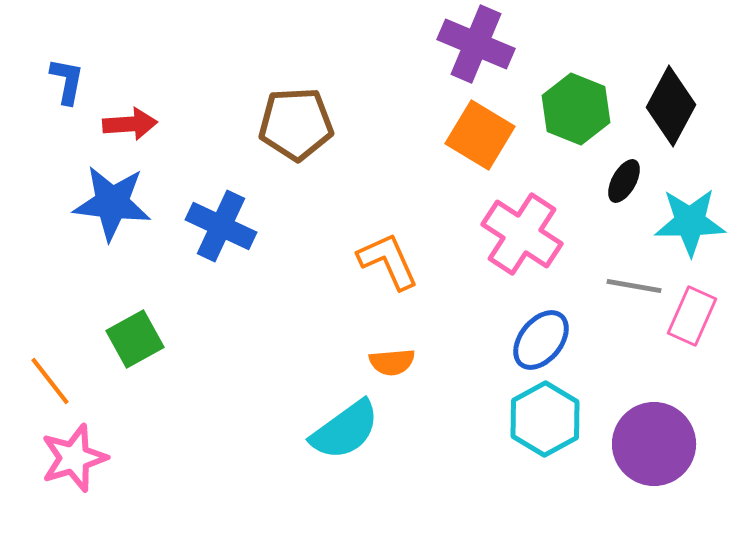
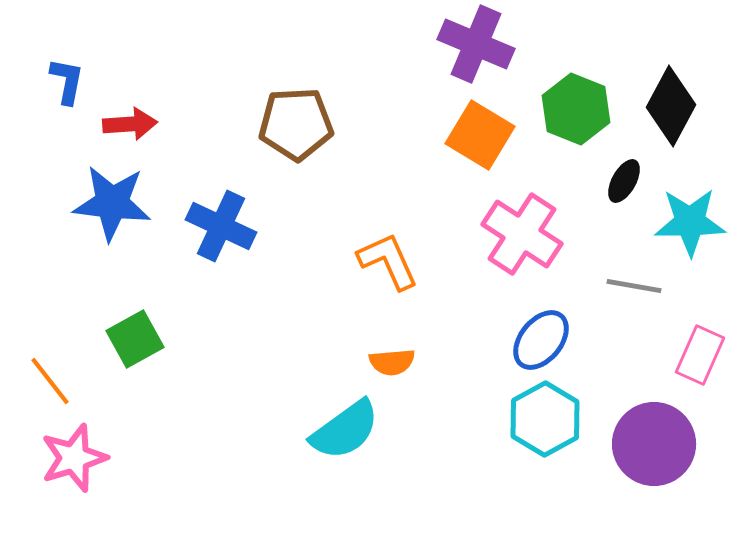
pink rectangle: moved 8 px right, 39 px down
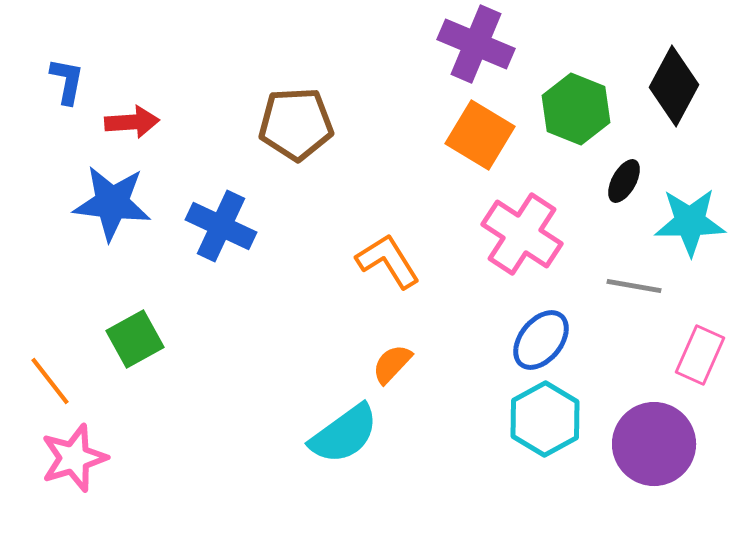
black diamond: moved 3 px right, 20 px up
red arrow: moved 2 px right, 2 px up
orange L-shape: rotated 8 degrees counterclockwise
orange semicircle: moved 2 px down; rotated 138 degrees clockwise
cyan semicircle: moved 1 px left, 4 px down
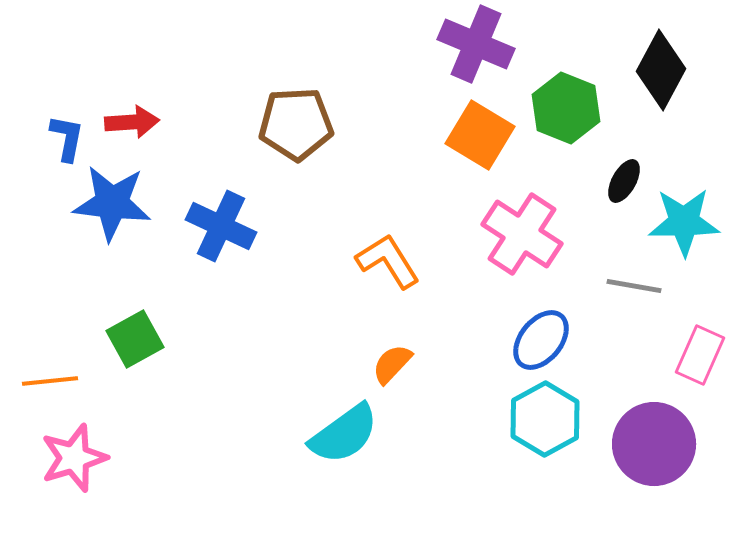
blue L-shape: moved 57 px down
black diamond: moved 13 px left, 16 px up
green hexagon: moved 10 px left, 1 px up
cyan star: moved 6 px left
orange line: rotated 58 degrees counterclockwise
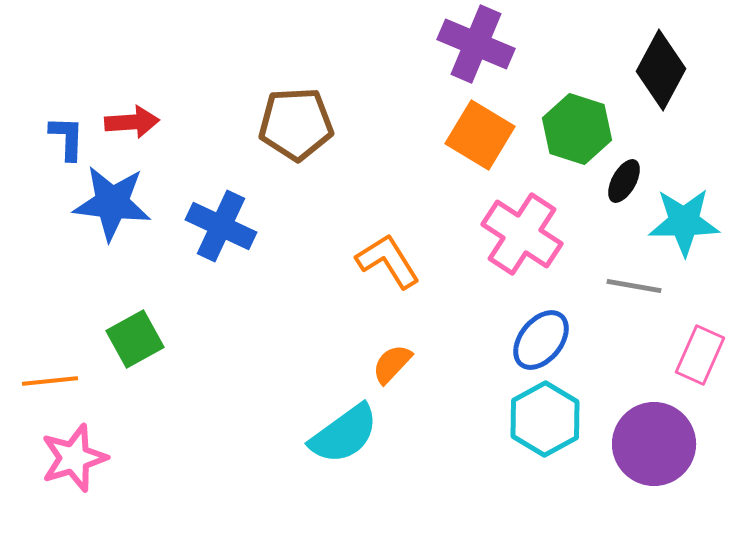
green hexagon: moved 11 px right, 21 px down; rotated 4 degrees counterclockwise
blue L-shape: rotated 9 degrees counterclockwise
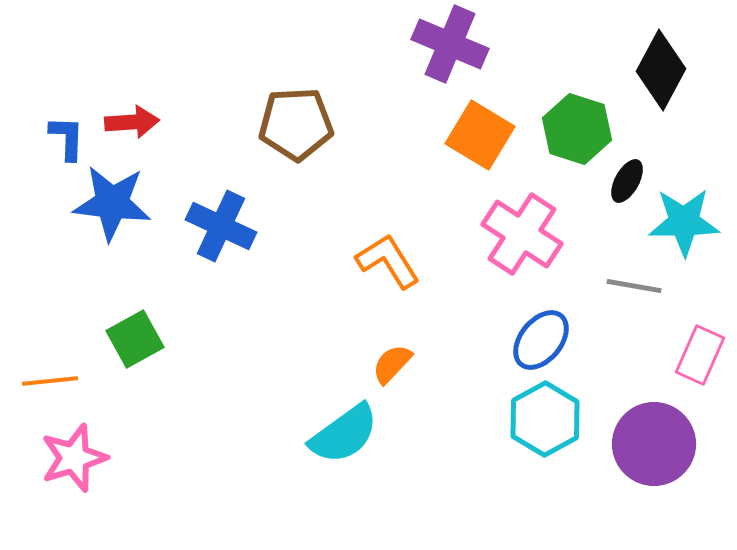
purple cross: moved 26 px left
black ellipse: moved 3 px right
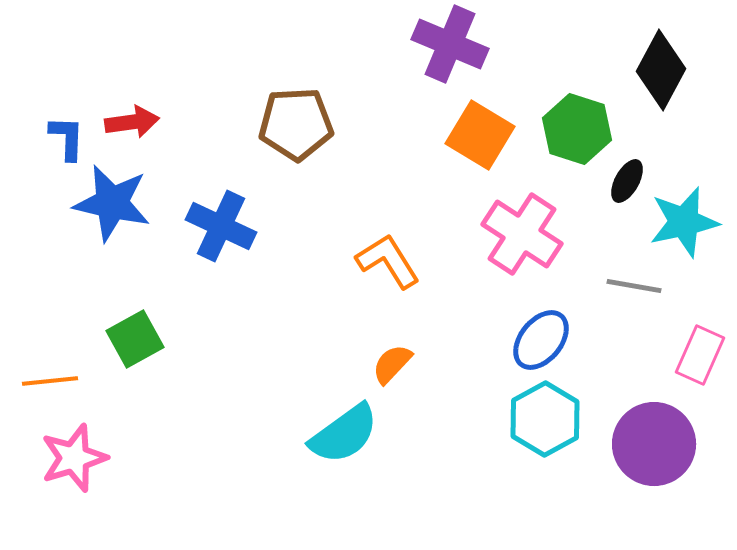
red arrow: rotated 4 degrees counterclockwise
blue star: rotated 6 degrees clockwise
cyan star: rotated 12 degrees counterclockwise
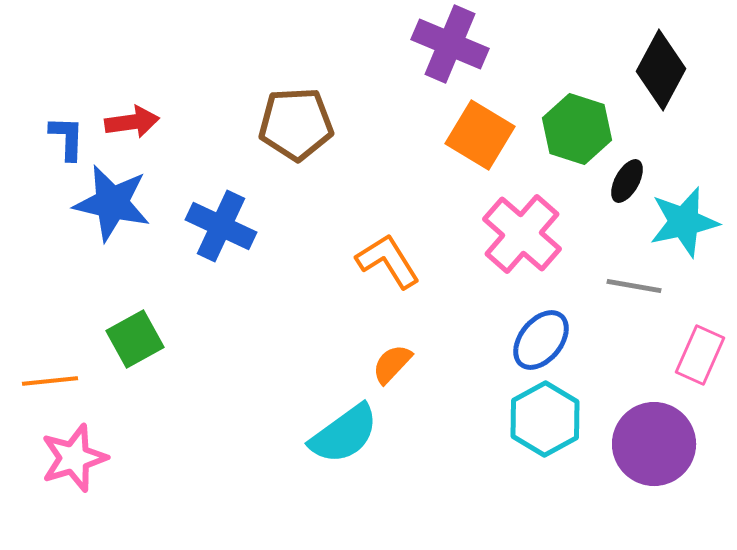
pink cross: rotated 8 degrees clockwise
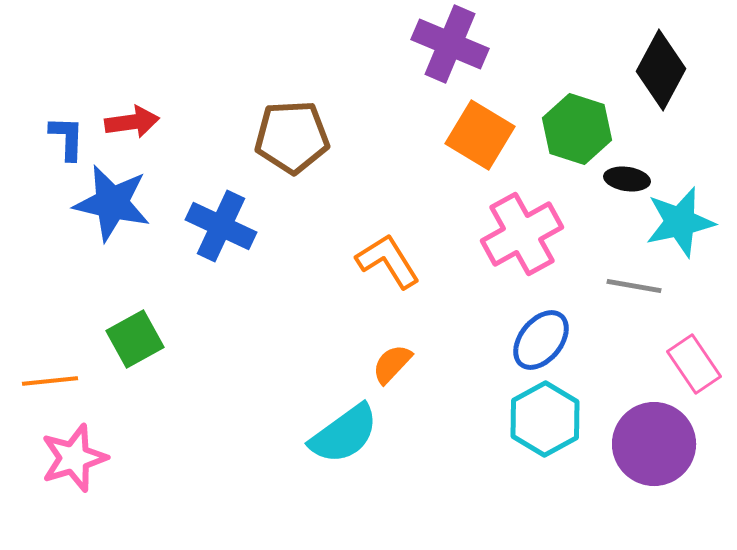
brown pentagon: moved 4 px left, 13 px down
black ellipse: moved 2 px up; rotated 69 degrees clockwise
cyan star: moved 4 px left
pink cross: rotated 20 degrees clockwise
pink rectangle: moved 6 px left, 9 px down; rotated 58 degrees counterclockwise
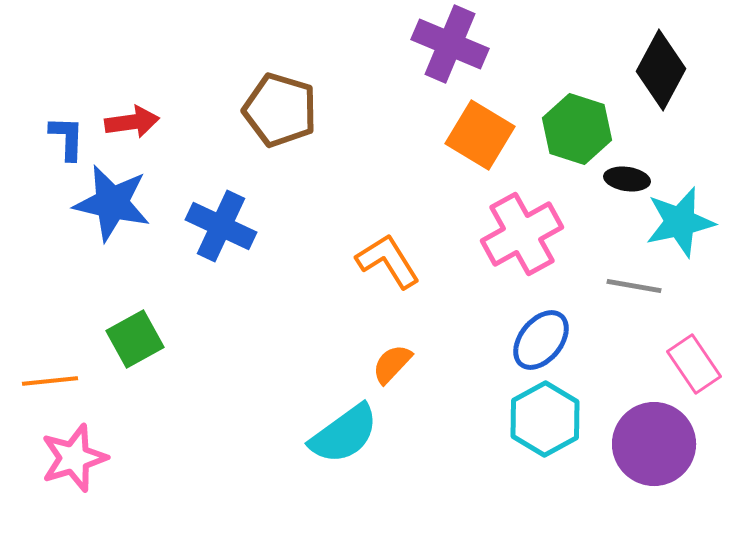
brown pentagon: moved 12 px left, 27 px up; rotated 20 degrees clockwise
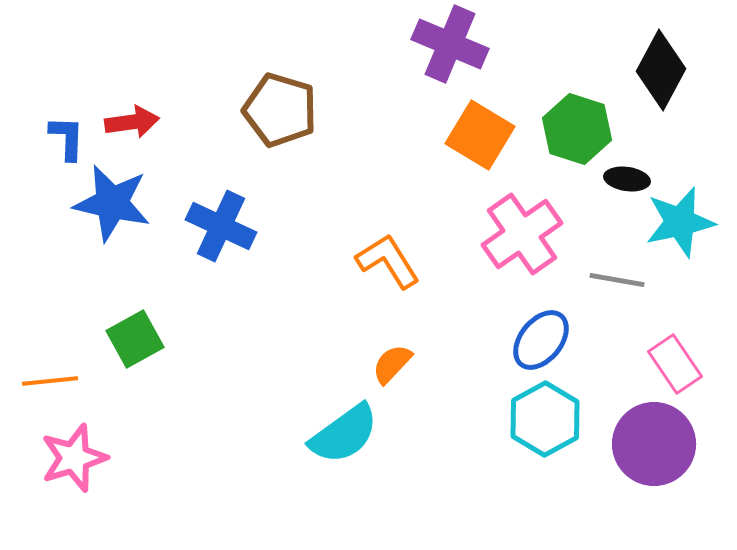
pink cross: rotated 6 degrees counterclockwise
gray line: moved 17 px left, 6 px up
pink rectangle: moved 19 px left
